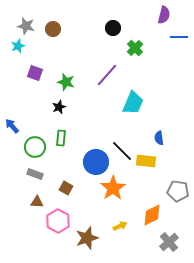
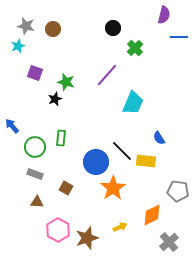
black star: moved 4 px left, 8 px up
blue semicircle: rotated 24 degrees counterclockwise
pink hexagon: moved 9 px down
yellow arrow: moved 1 px down
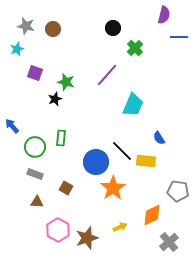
cyan star: moved 1 px left, 3 px down
cyan trapezoid: moved 2 px down
